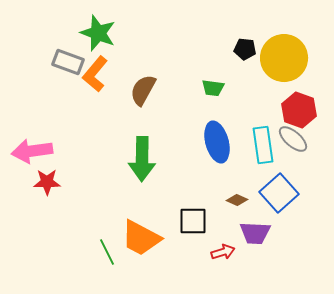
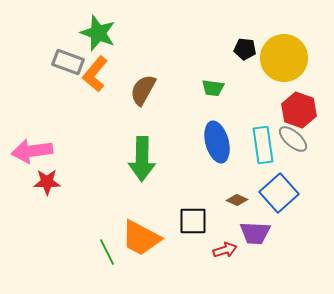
red arrow: moved 2 px right, 2 px up
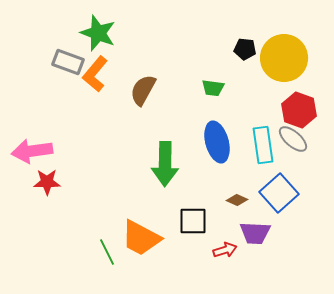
green arrow: moved 23 px right, 5 px down
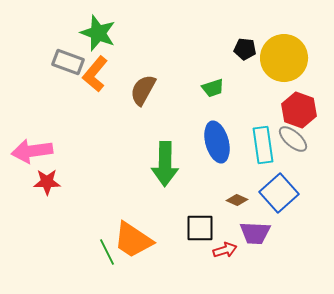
green trapezoid: rotated 25 degrees counterclockwise
black square: moved 7 px right, 7 px down
orange trapezoid: moved 8 px left, 2 px down; rotated 6 degrees clockwise
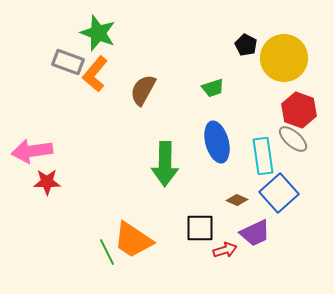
black pentagon: moved 1 px right, 4 px up; rotated 20 degrees clockwise
cyan rectangle: moved 11 px down
purple trapezoid: rotated 28 degrees counterclockwise
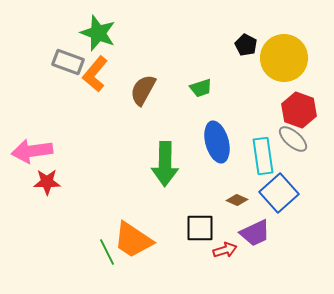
green trapezoid: moved 12 px left
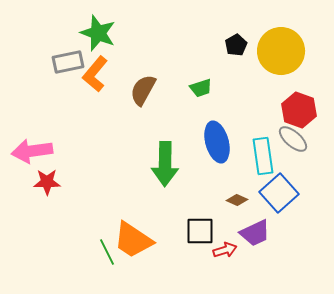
black pentagon: moved 10 px left; rotated 15 degrees clockwise
yellow circle: moved 3 px left, 7 px up
gray rectangle: rotated 32 degrees counterclockwise
black square: moved 3 px down
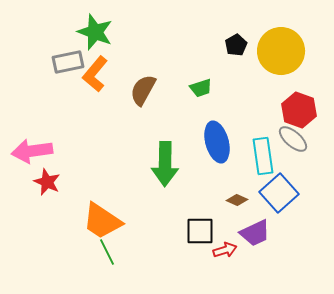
green star: moved 3 px left, 1 px up
red star: rotated 24 degrees clockwise
orange trapezoid: moved 31 px left, 19 px up
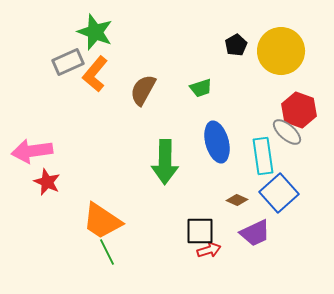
gray rectangle: rotated 12 degrees counterclockwise
gray ellipse: moved 6 px left, 7 px up
green arrow: moved 2 px up
red arrow: moved 16 px left
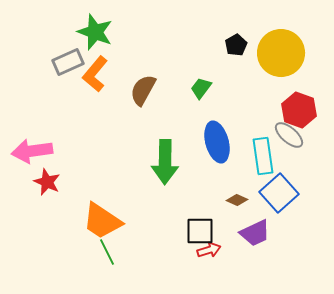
yellow circle: moved 2 px down
green trapezoid: rotated 145 degrees clockwise
gray ellipse: moved 2 px right, 3 px down
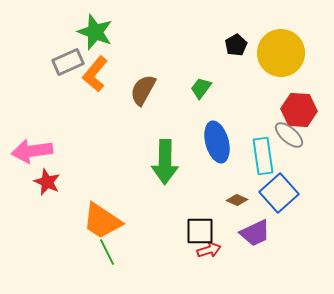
red hexagon: rotated 16 degrees counterclockwise
